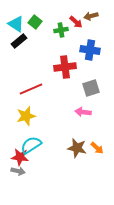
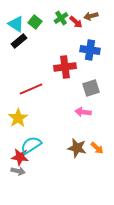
green cross: moved 12 px up; rotated 24 degrees counterclockwise
yellow star: moved 8 px left, 2 px down; rotated 18 degrees counterclockwise
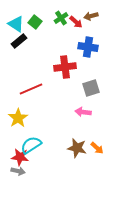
blue cross: moved 2 px left, 3 px up
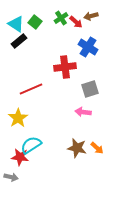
blue cross: rotated 24 degrees clockwise
gray square: moved 1 px left, 1 px down
gray arrow: moved 7 px left, 6 px down
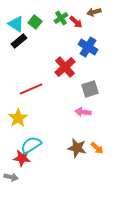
brown arrow: moved 3 px right, 4 px up
red cross: rotated 35 degrees counterclockwise
red star: moved 2 px right, 1 px down
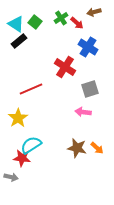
red arrow: moved 1 px right, 1 px down
red cross: rotated 15 degrees counterclockwise
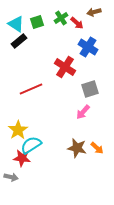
green square: moved 2 px right; rotated 32 degrees clockwise
pink arrow: rotated 56 degrees counterclockwise
yellow star: moved 12 px down
